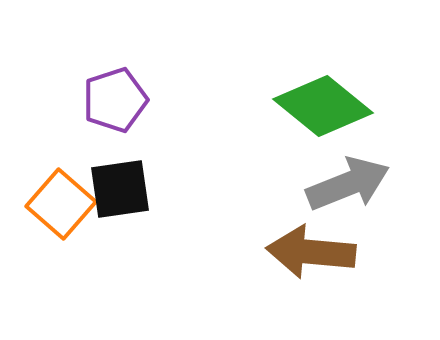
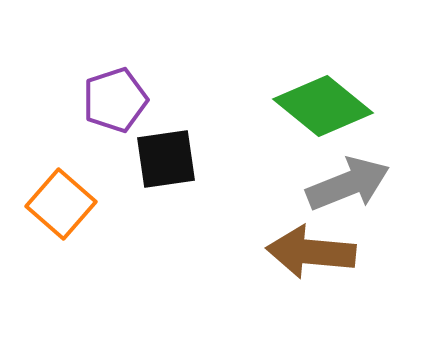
black square: moved 46 px right, 30 px up
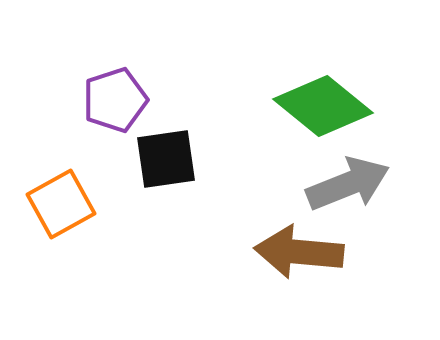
orange square: rotated 20 degrees clockwise
brown arrow: moved 12 px left
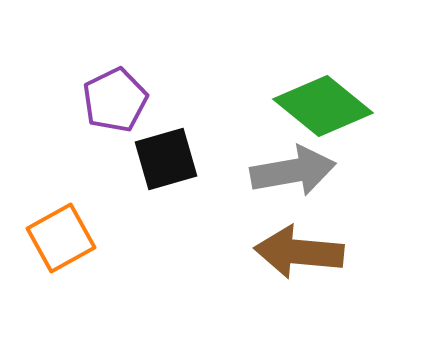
purple pentagon: rotated 8 degrees counterclockwise
black square: rotated 8 degrees counterclockwise
gray arrow: moved 55 px left, 13 px up; rotated 12 degrees clockwise
orange square: moved 34 px down
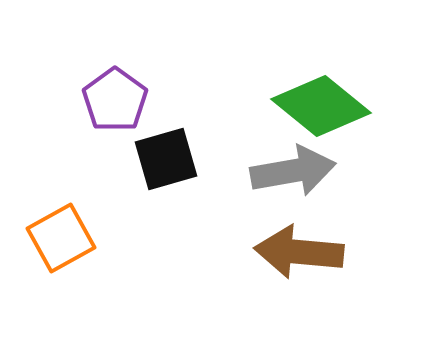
purple pentagon: rotated 10 degrees counterclockwise
green diamond: moved 2 px left
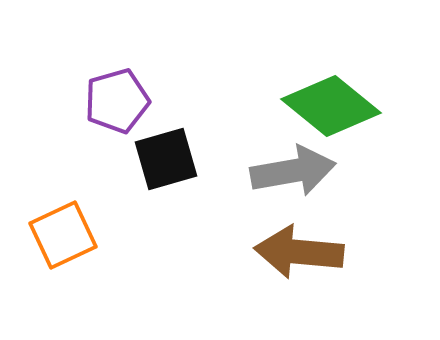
purple pentagon: moved 2 px right, 1 px down; rotated 20 degrees clockwise
green diamond: moved 10 px right
orange square: moved 2 px right, 3 px up; rotated 4 degrees clockwise
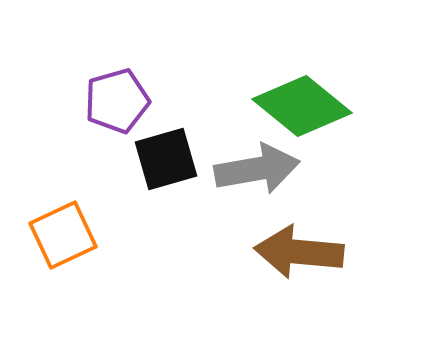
green diamond: moved 29 px left
gray arrow: moved 36 px left, 2 px up
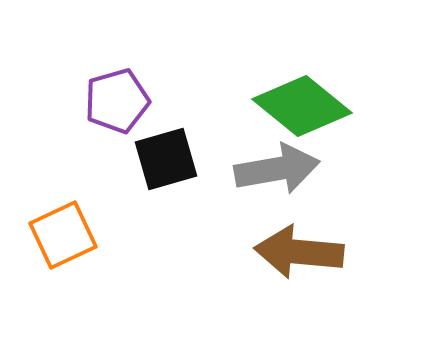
gray arrow: moved 20 px right
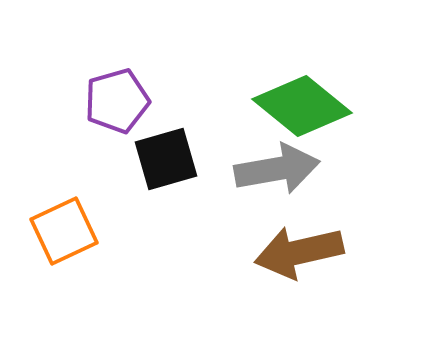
orange square: moved 1 px right, 4 px up
brown arrow: rotated 18 degrees counterclockwise
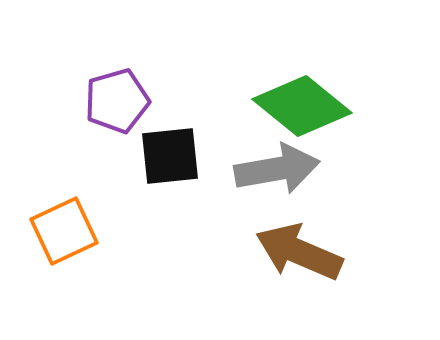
black square: moved 4 px right, 3 px up; rotated 10 degrees clockwise
brown arrow: rotated 36 degrees clockwise
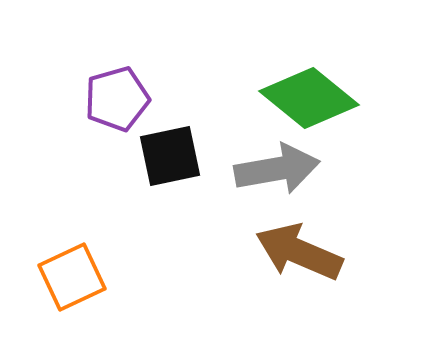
purple pentagon: moved 2 px up
green diamond: moved 7 px right, 8 px up
black square: rotated 6 degrees counterclockwise
orange square: moved 8 px right, 46 px down
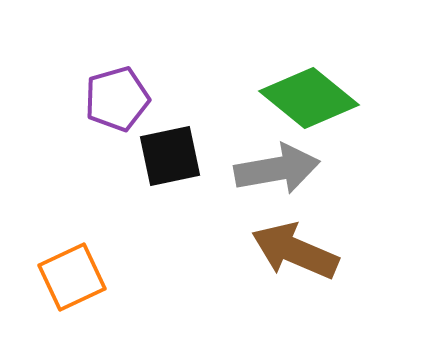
brown arrow: moved 4 px left, 1 px up
